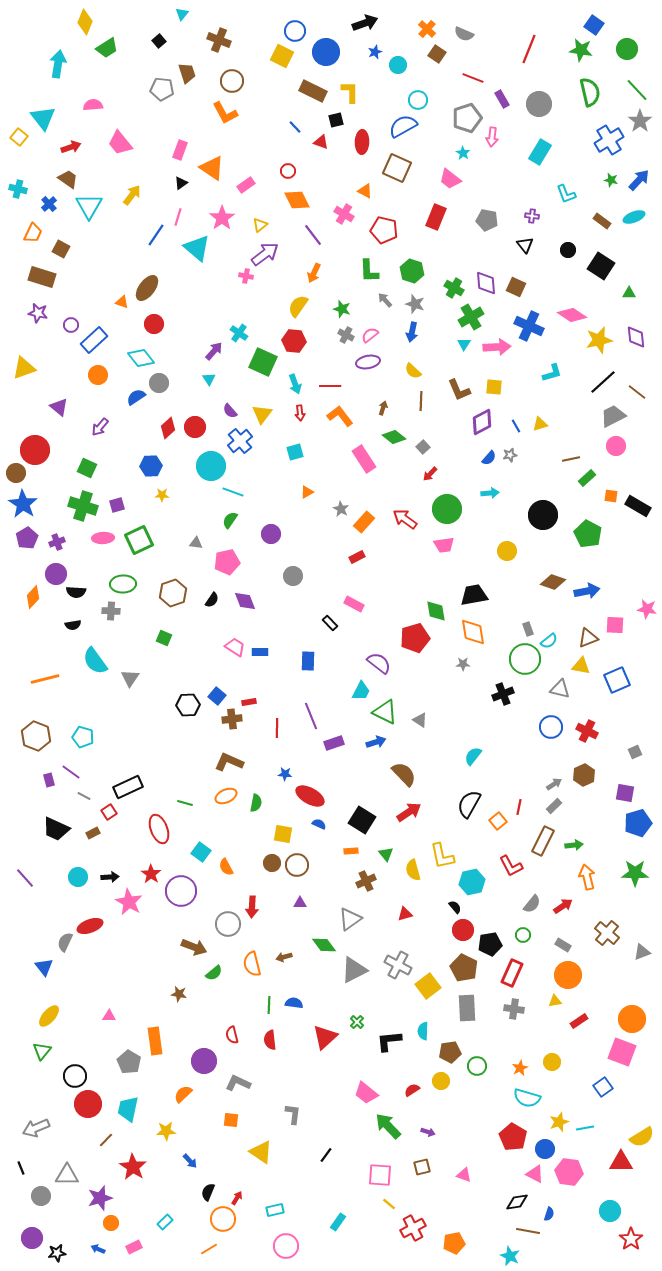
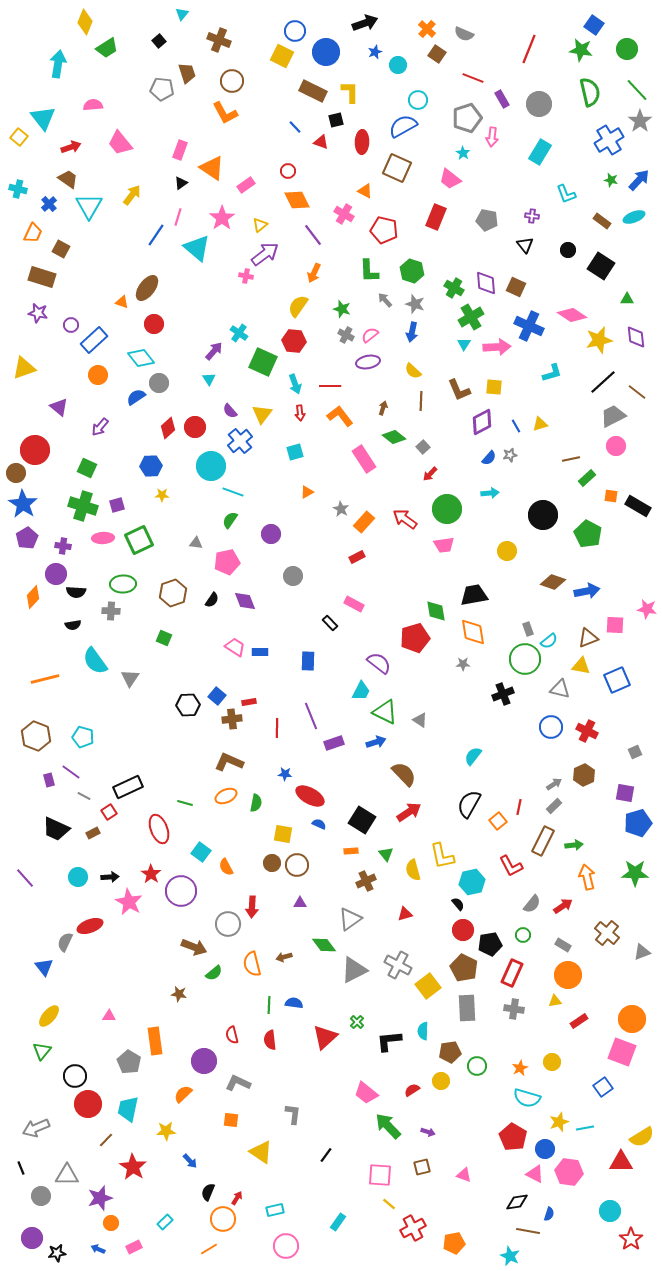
green triangle at (629, 293): moved 2 px left, 6 px down
purple cross at (57, 542): moved 6 px right, 4 px down; rotated 28 degrees clockwise
black semicircle at (455, 907): moved 3 px right, 3 px up
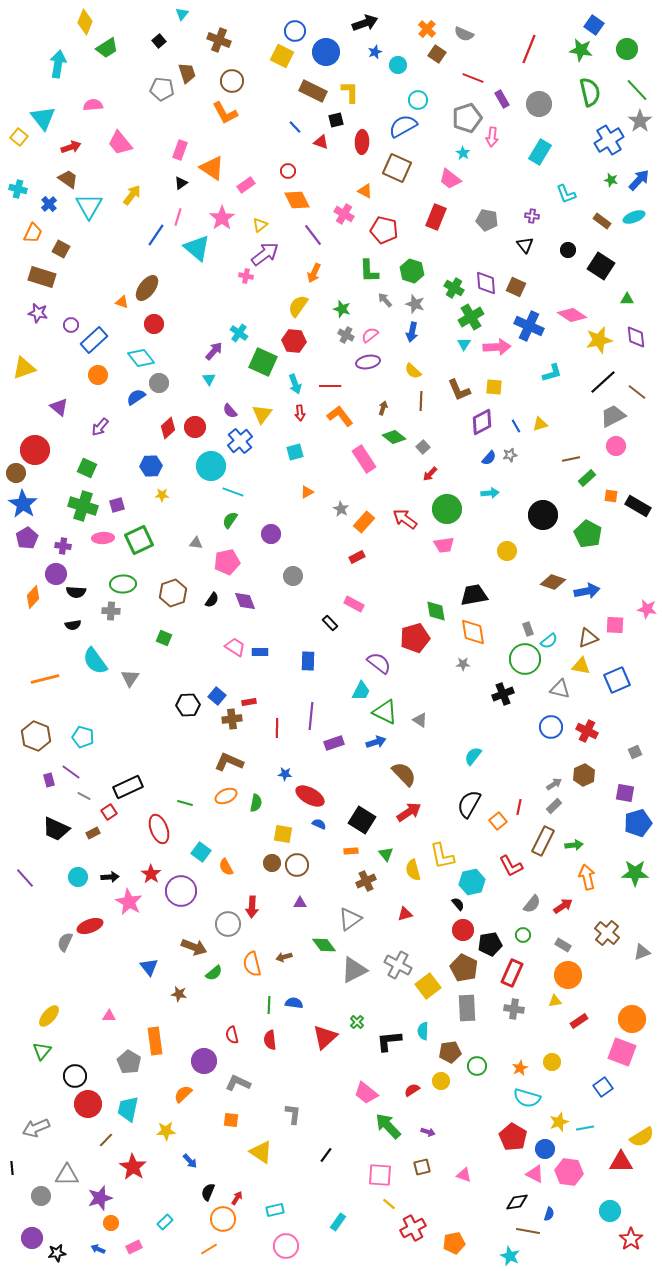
purple line at (311, 716): rotated 28 degrees clockwise
blue triangle at (44, 967): moved 105 px right
black line at (21, 1168): moved 9 px left; rotated 16 degrees clockwise
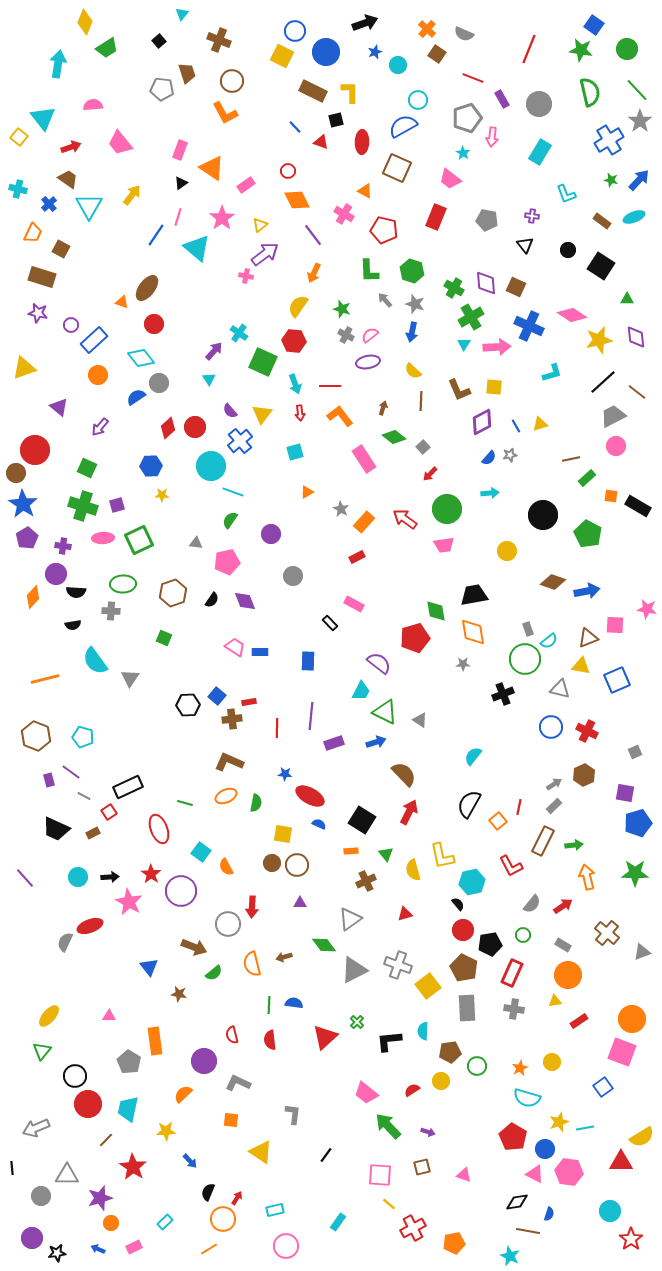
red arrow at (409, 812): rotated 30 degrees counterclockwise
gray cross at (398, 965): rotated 8 degrees counterclockwise
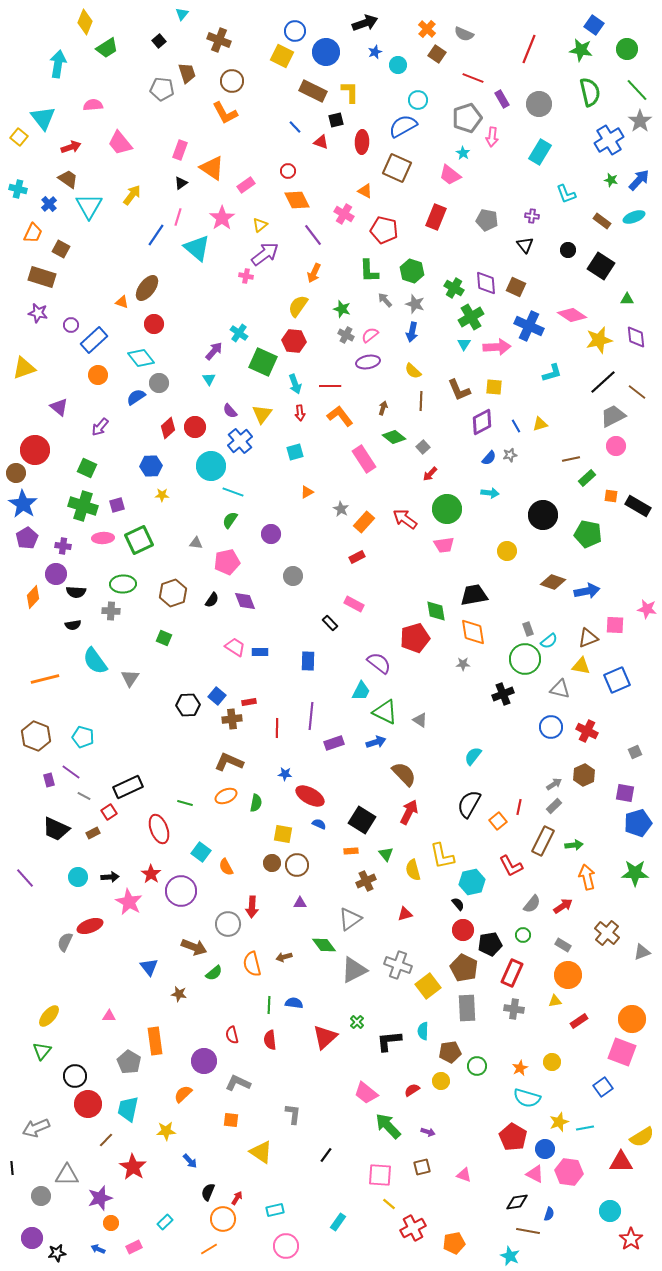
pink trapezoid at (450, 179): moved 4 px up
cyan arrow at (490, 493): rotated 12 degrees clockwise
green pentagon at (588, 534): rotated 16 degrees counterclockwise
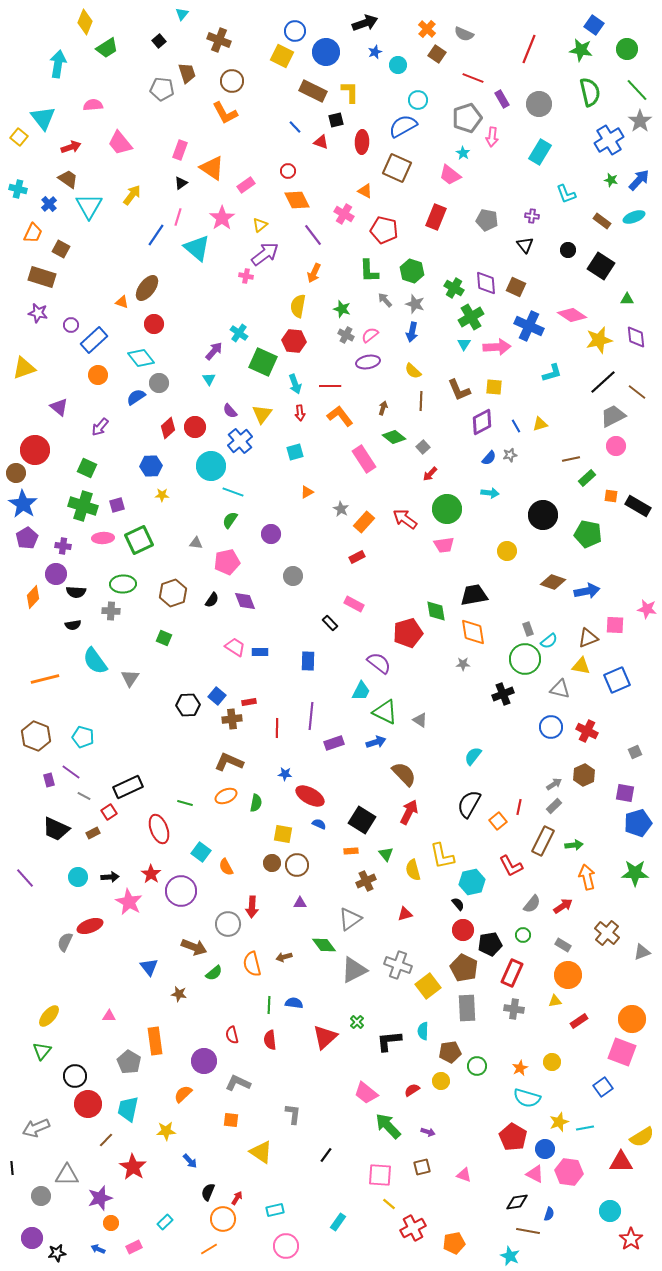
yellow semicircle at (298, 306): rotated 25 degrees counterclockwise
red pentagon at (415, 638): moved 7 px left, 5 px up
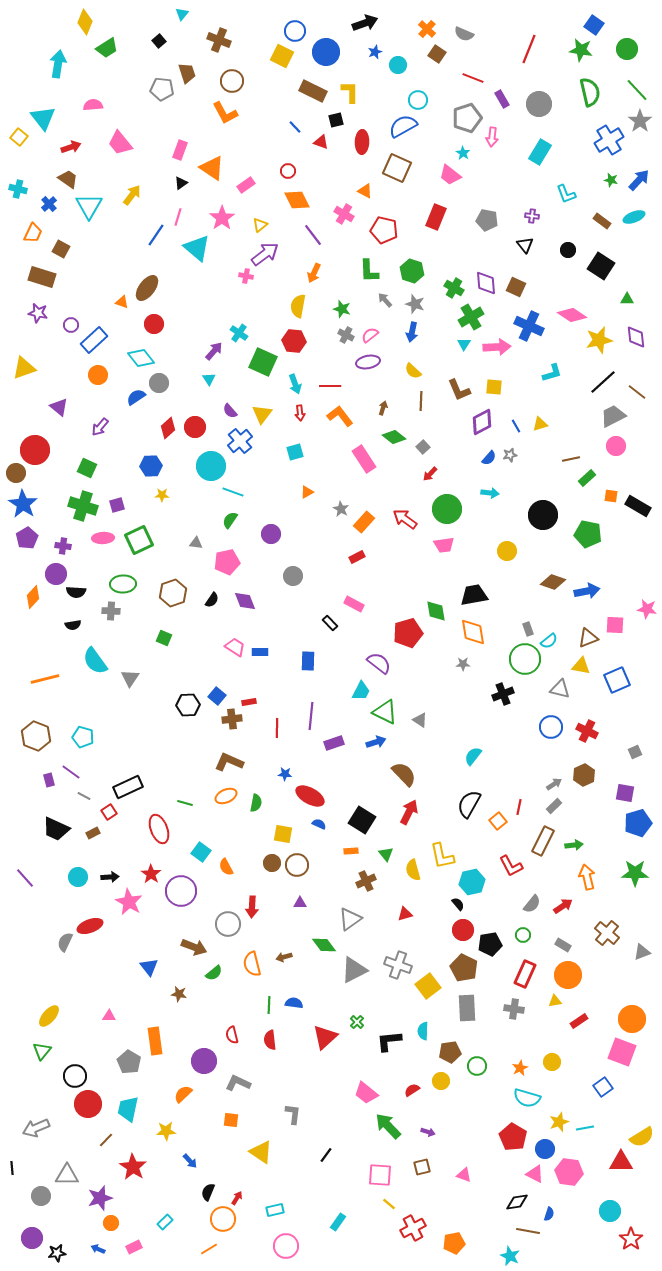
red rectangle at (512, 973): moved 13 px right, 1 px down
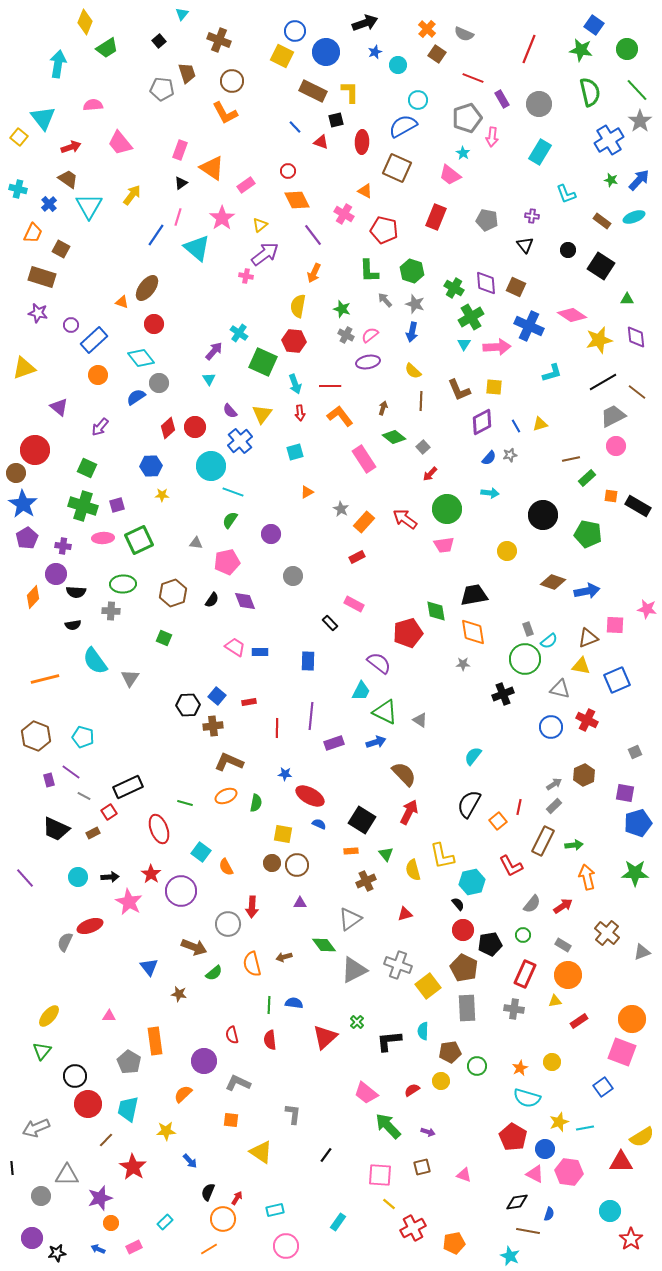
black line at (603, 382): rotated 12 degrees clockwise
brown cross at (232, 719): moved 19 px left, 7 px down
red cross at (587, 731): moved 11 px up
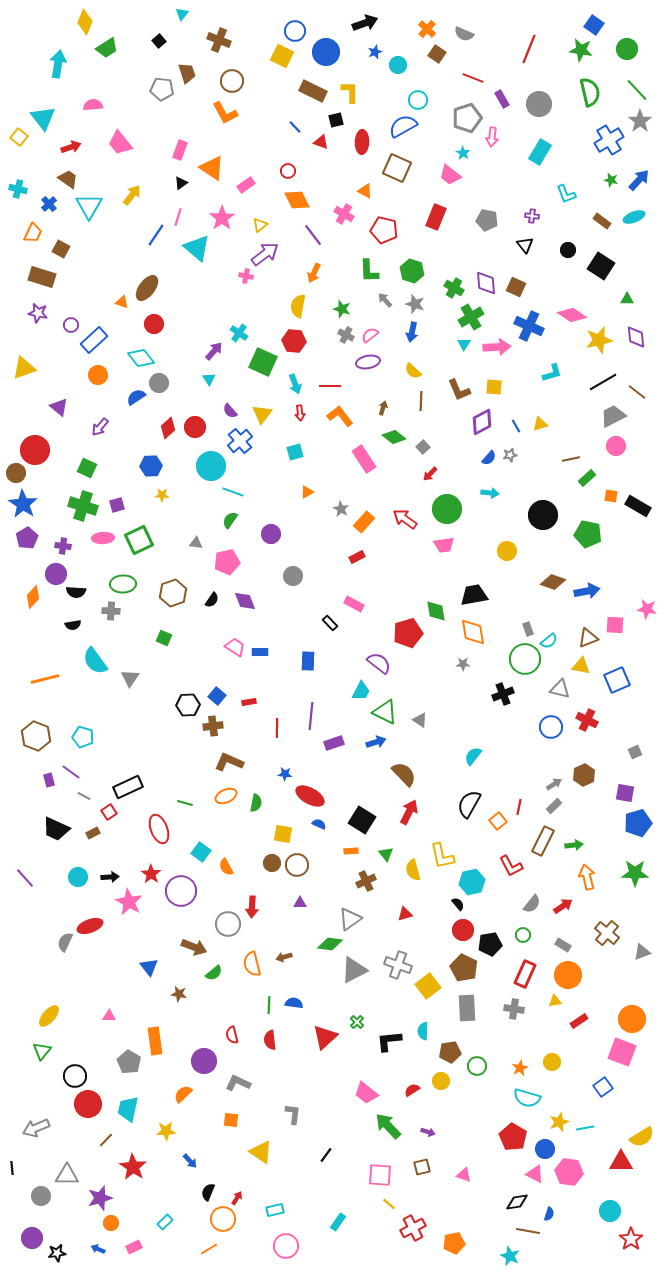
green diamond at (324, 945): moved 6 px right, 1 px up; rotated 45 degrees counterclockwise
